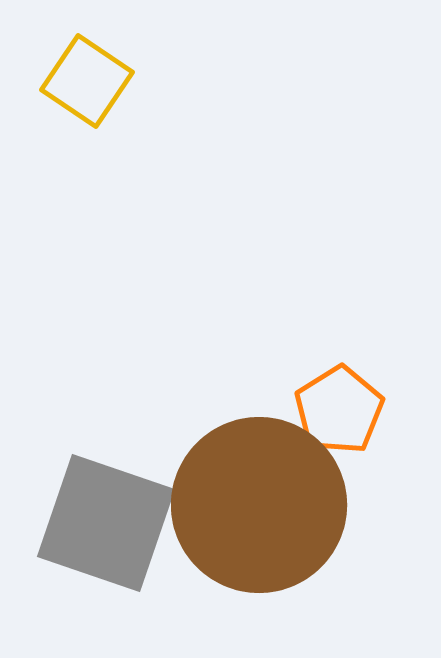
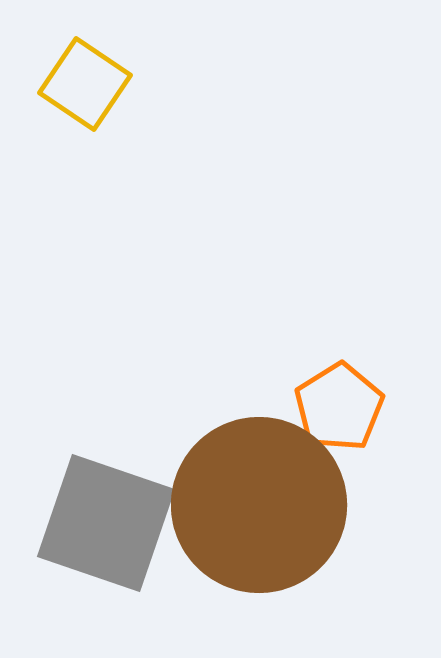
yellow square: moved 2 px left, 3 px down
orange pentagon: moved 3 px up
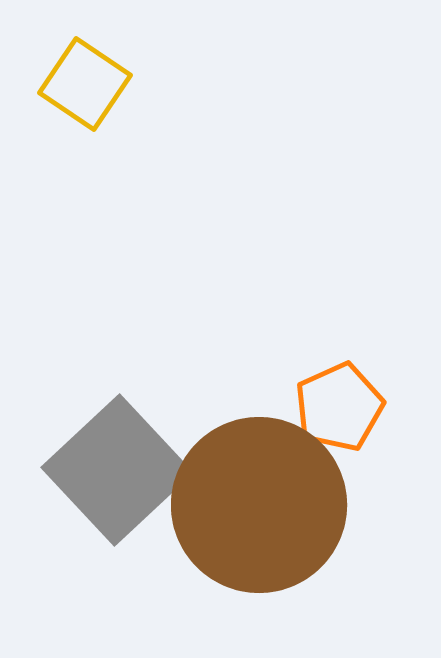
orange pentagon: rotated 8 degrees clockwise
gray square: moved 11 px right, 53 px up; rotated 28 degrees clockwise
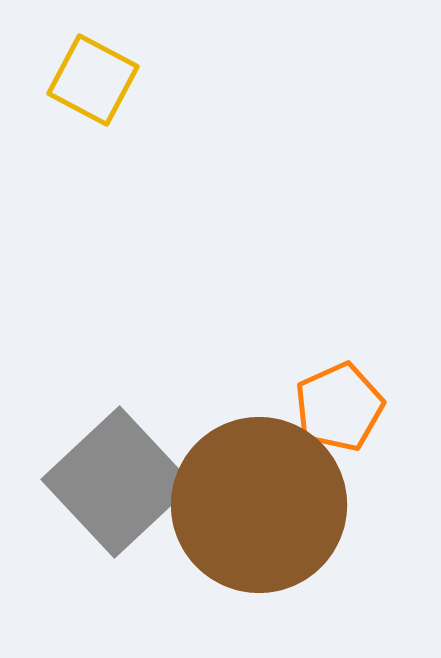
yellow square: moved 8 px right, 4 px up; rotated 6 degrees counterclockwise
gray square: moved 12 px down
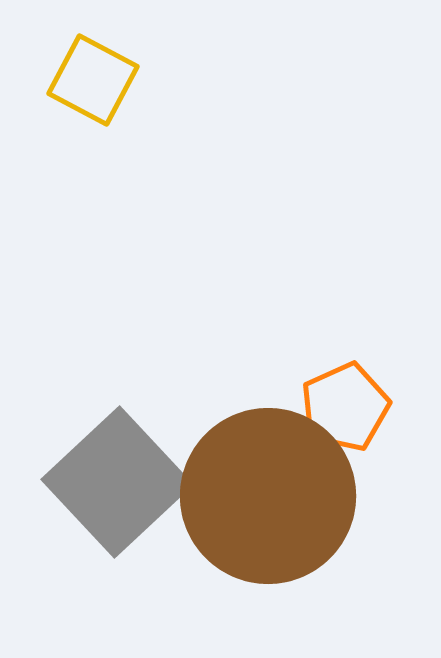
orange pentagon: moved 6 px right
brown circle: moved 9 px right, 9 px up
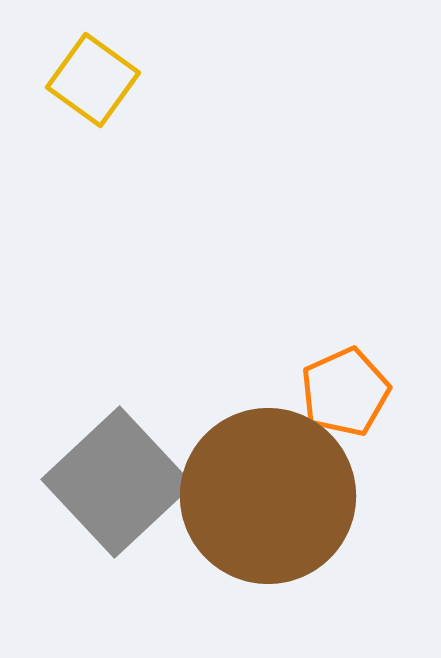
yellow square: rotated 8 degrees clockwise
orange pentagon: moved 15 px up
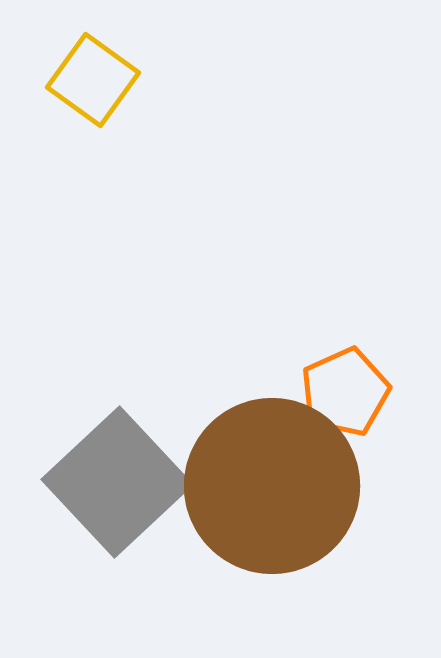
brown circle: moved 4 px right, 10 px up
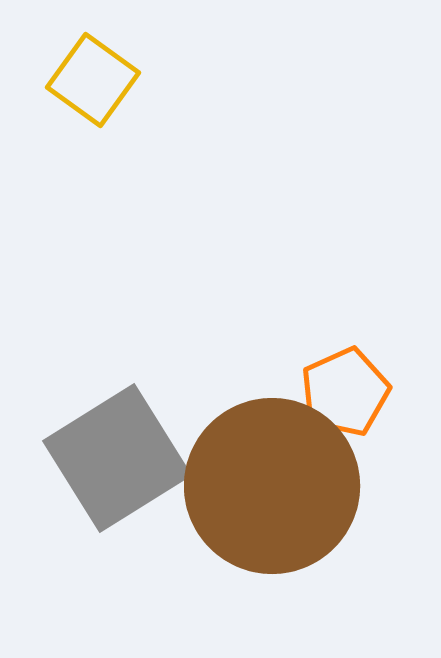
gray square: moved 24 px up; rotated 11 degrees clockwise
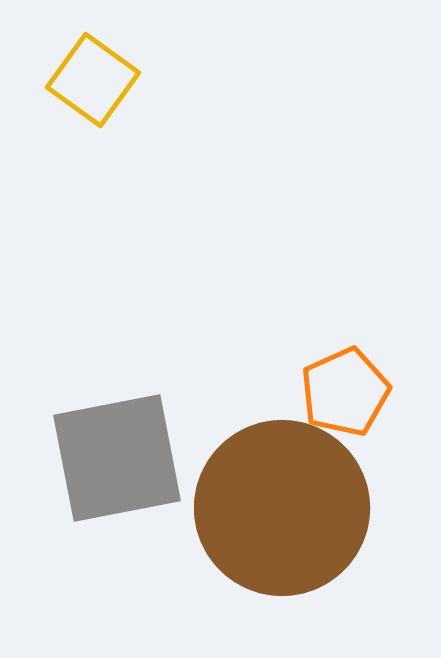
gray square: rotated 21 degrees clockwise
brown circle: moved 10 px right, 22 px down
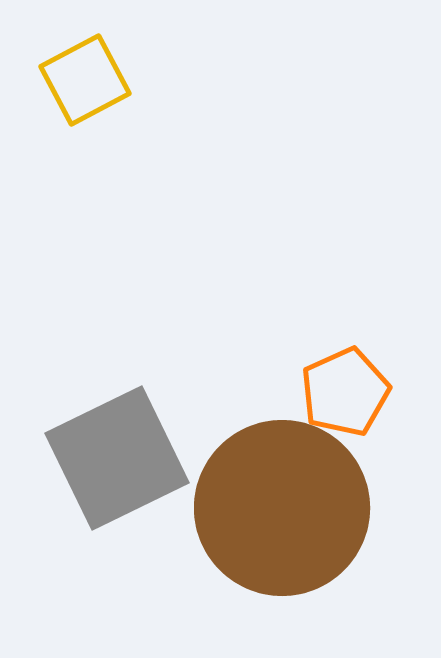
yellow square: moved 8 px left; rotated 26 degrees clockwise
gray square: rotated 15 degrees counterclockwise
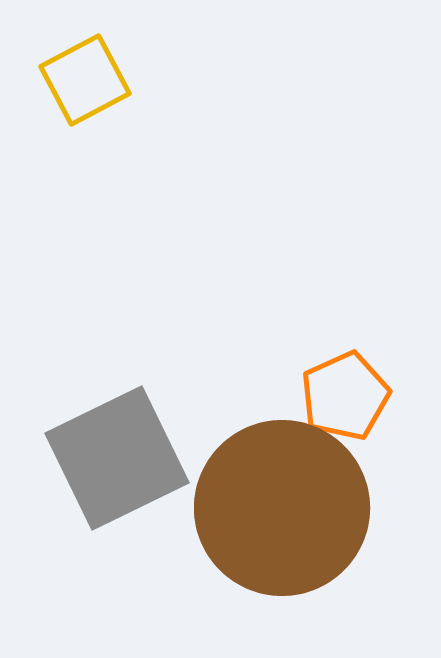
orange pentagon: moved 4 px down
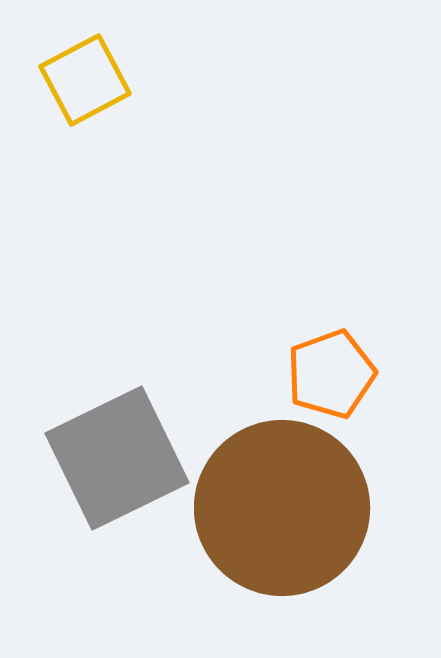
orange pentagon: moved 14 px left, 22 px up; rotated 4 degrees clockwise
